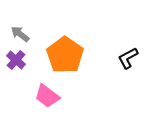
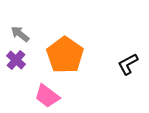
black L-shape: moved 6 px down
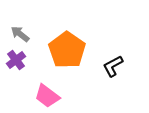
orange pentagon: moved 2 px right, 5 px up
purple cross: rotated 12 degrees clockwise
black L-shape: moved 15 px left, 2 px down
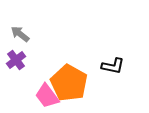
orange pentagon: moved 2 px right, 33 px down; rotated 6 degrees counterclockwise
black L-shape: rotated 140 degrees counterclockwise
pink trapezoid: rotated 16 degrees clockwise
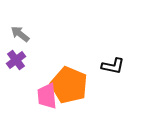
orange pentagon: moved 2 px down; rotated 6 degrees counterclockwise
pink trapezoid: rotated 32 degrees clockwise
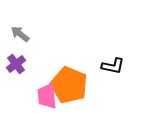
purple cross: moved 4 px down
